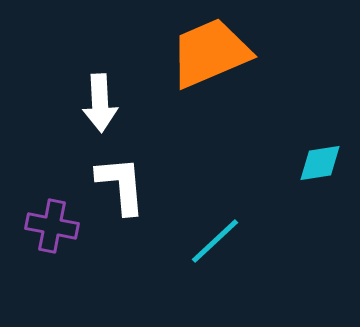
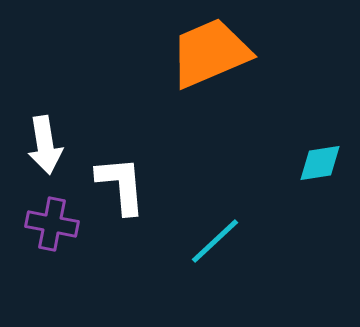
white arrow: moved 55 px left, 42 px down; rotated 6 degrees counterclockwise
purple cross: moved 2 px up
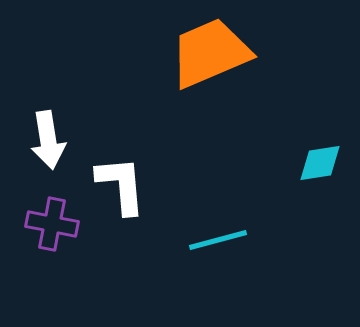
white arrow: moved 3 px right, 5 px up
cyan line: moved 3 px right, 1 px up; rotated 28 degrees clockwise
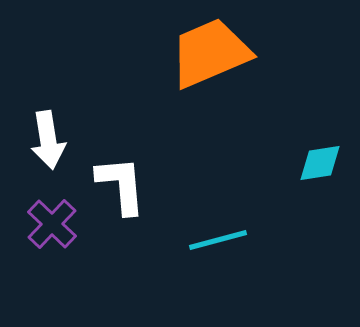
purple cross: rotated 33 degrees clockwise
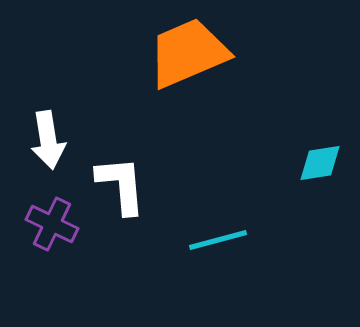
orange trapezoid: moved 22 px left
purple cross: rotated 18 degrees counterclockwise
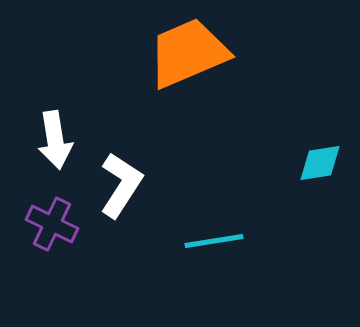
white arrow: moved 7 px right
white L-shape: rotated 38 degrees clockwise
cyan line: moved 4 px left, 1 px down; rotated 6 degrees clockwise
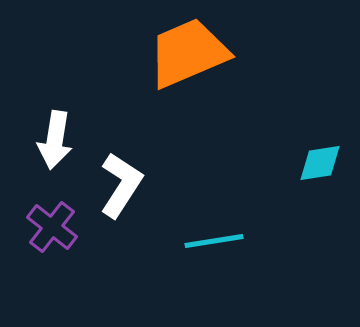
white arrow: rotated 18 degrees clockwise
purple cross: moved 3 px down; rotated 12 degrees clockwise
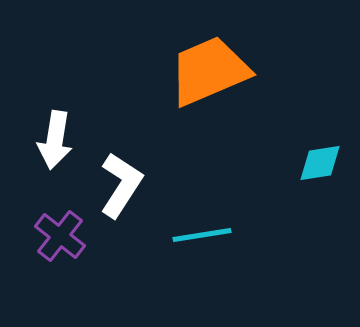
orange trapezoid: moved 21 px right, 18 px down
purple cross: moved 8 px right, 9 px down
cyan line: moved 12 px left, 6 px up
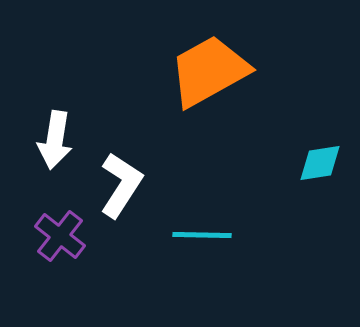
orange trapezoid: rotated 6 degrees counterclockwise
cyan line: rotated 10 degrees clockwise
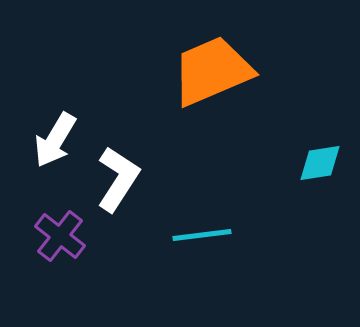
orange trapezoid: moved 3 px right; rotated 6 degrees clockwise
white arrow: rotated 22 degrees clockwise
white L-shape: moved 3 px left, 6 px up
cyan line: rotated 8 degrees counterclockwise
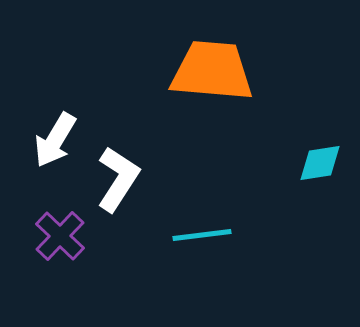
orange trapezoid: rotated 28 degrees clockwise
purple cross: rotated 6 degrees clockwise
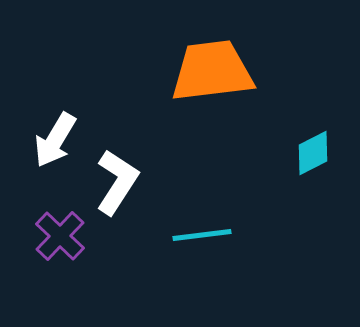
orange trapezoid: rotated 12 degrees counterclockwise
cyan diamond: moved 7 px left, 10 px up; rotated 18 degrees counterclockwise
white L-shape: moved 1 px left, 3 px down
